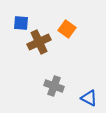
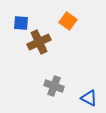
orange square: moved 1 px right, 8 px up
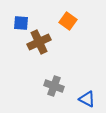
blue triangle: moved 2 px left, 1 px down
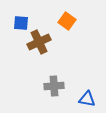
orange square: moved 1 px left
gray cross: rotated 24 degrees counterclockwise
blue triangle: rotated 18 degrees counterclockwise
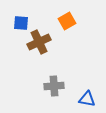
orange square: rotated 24 degrees clockwise
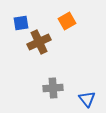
blue square: rotated 14 degrees counterclockwise
gray cross: moved 1 px left, 2 px down
blue triangle: rotated 42 degrees clockwise
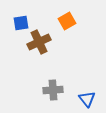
gray cross: moved 2 px down
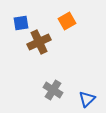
gray cross: rotated 36 degrees clockwise
blue triangle: rotated 24 degrees clockwise
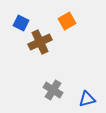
blue square: rotated 35 degrees clockwise
brown cross: moved 1 px right
blue triangle: rotated 30 degrees clockwise
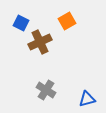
gray cross: moved 7 px left
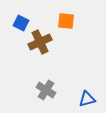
orange square: moved 1 px left; rotated 36 degrees clockwise
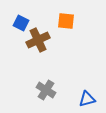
brown cross: moved 2 px left, 2 px up
